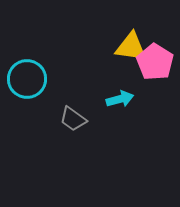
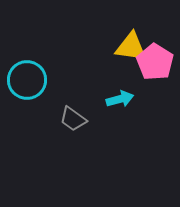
cyan circle: moved 1 px down
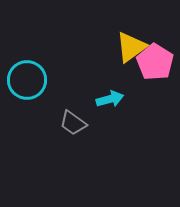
yellow triangle: rotated 44 degrees counterclockwise
cyan arrow: moved 10 px left
gray trapezoid: moved 4 px down
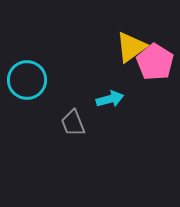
gray trapezoid: rotated 32 degrees clockwise
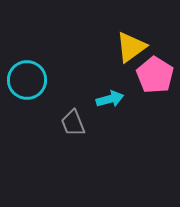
pink pentagon: moved 13 px down
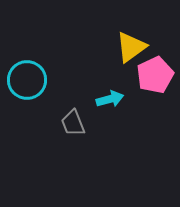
pink pentagon: rotated 15 degrees clockwise
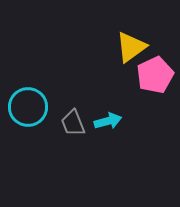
cyan circle: moved 1 px right, 27 px down
cyan arrow: moved 2 px left, 22 px down
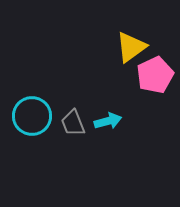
cyan circle: moved 4 px right, 9 px down
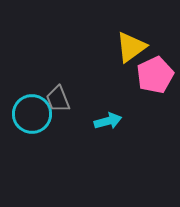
cyan circle: moved 2 px up
gray trapezoid: moved 15 px left, 24 px up
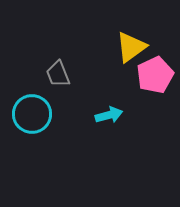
gray trapezoid: moved 25 px up
cyan arrow: moved 1 px right, 6 px up
